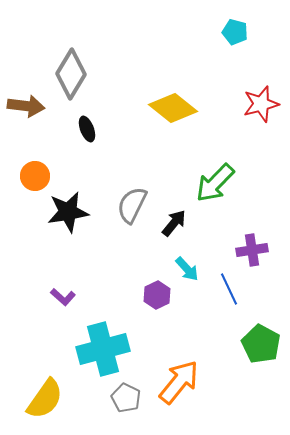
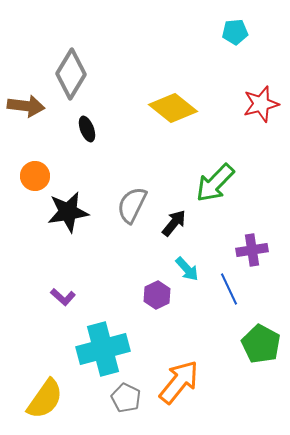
cyan pentagon: rotated 20 degrees counterclockwise
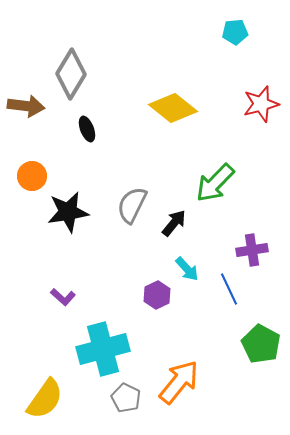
orange circle: moved 3 px left
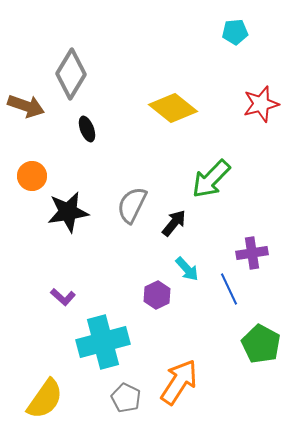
brown arrow: rotated 12 degrees clockwise
green arrow: moved 4 px left, 4 px up
purple cross: moved 3 px down
cyan cross: moved 7 px up
orange arrow: rotated 6 degrees counterclockwise
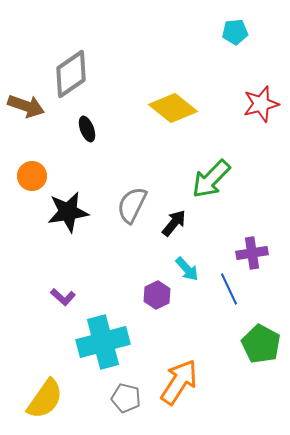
gray diamond: rotated 24 degrees clockwise
gray pentagon: rotated 12 degrees counterclockwise
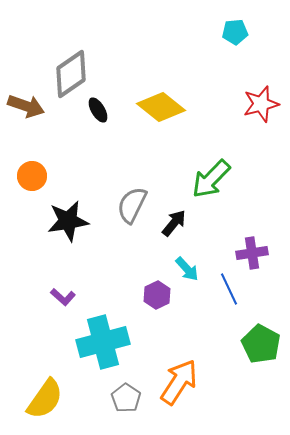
yellow diamond: moved 12 px left, 1 px up
black ellipse: moved 11 px right, 19 px up; rotated 10 degrees counterclockwise
black star: moved 9 px down
gray pentagon: rotated 20 degrees clockwise
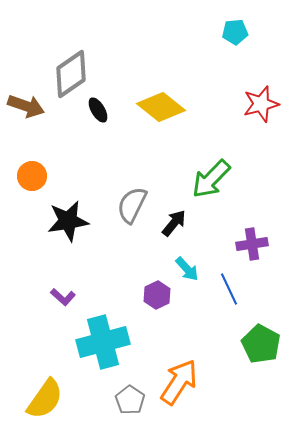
purple cross: moved 9 px up
gray pentagon: moved 4 px right, 2 px down
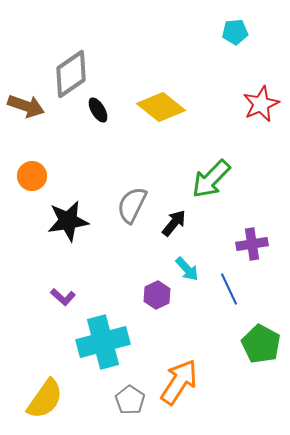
red star: rotated 9 degrees counterclockwise
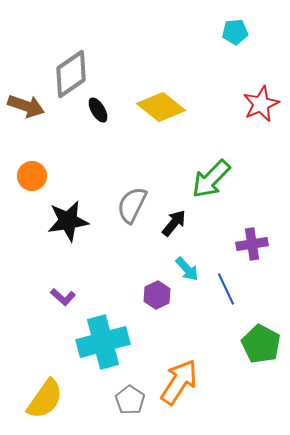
blue line: moved 3 px left
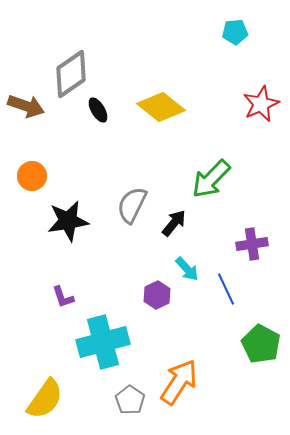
purple L-shape: rotated 30 degrees clockwise
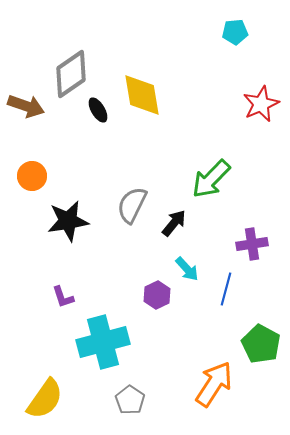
yellow diamond: moved 19 px left, 12 px up; rotated 42 degrees clockwise
blue line: rotated 40 degrees clockwise
orange arrow: moved 35 px right, 2 px down
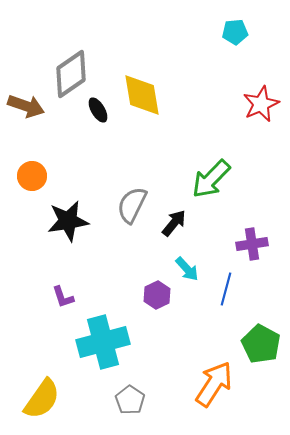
yellow semicircle: moved 3 px left
